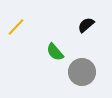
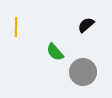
yellow line: rotated 42 degrees counterclockwise
gray circle: moved 1 px right
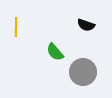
black semicircle: rotated 120 degrees counterclockwise
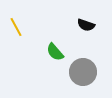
yellow line: rotated 30 degrees counterclockwise
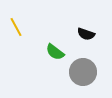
black semicircle: moved 9 px down
green semicircle: rotated 12 degrees counterclockwise
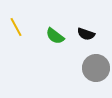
green semicircle: moved 16 px up
gray circle: moved 13 px right, 4 px up
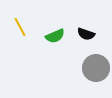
yellow line: moved 4 px right
green semicircle: rotated 60 degrees counterclockwise
